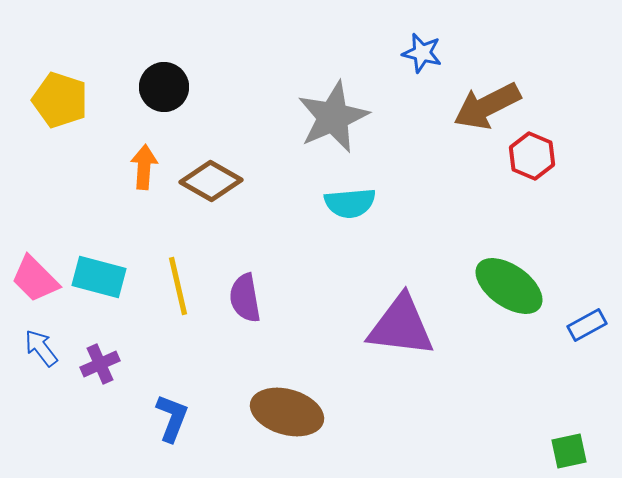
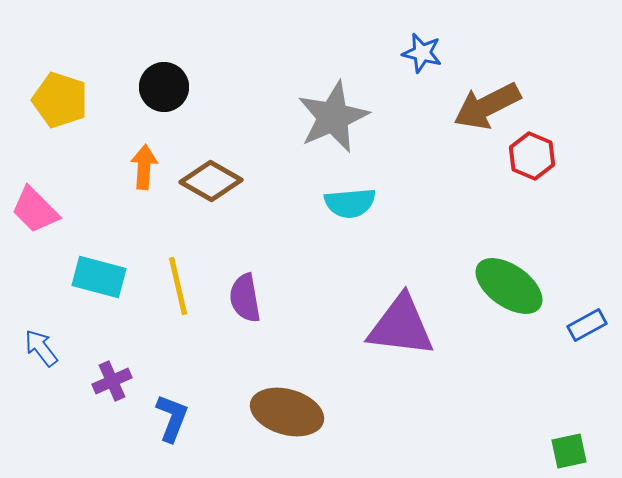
pink trapezoid: moved 69 px up
purple cross: moved 12 px right, 17 px down
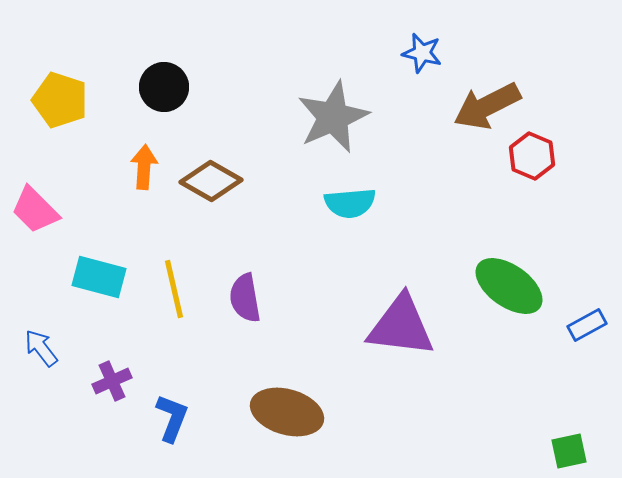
yellow line: moved 4 px left, 3 px down
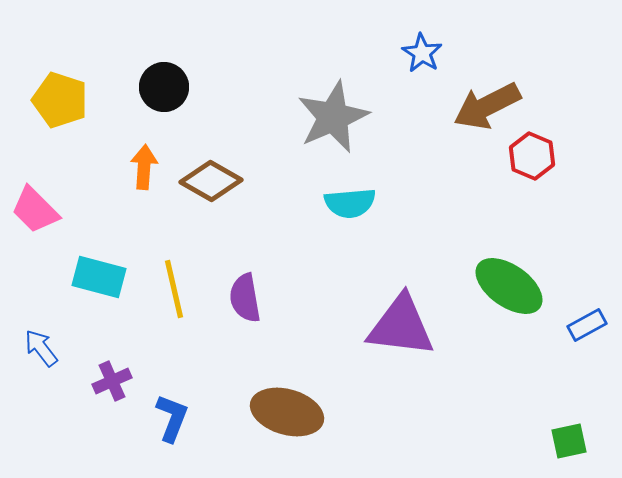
blue star: rotated 18 degrees clockwise
green square: moved 10 px up
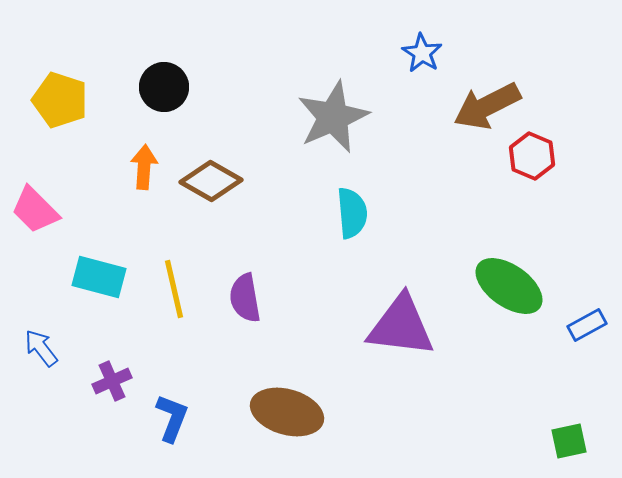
cyan semicircle: moved 2 px right, 10 px down; rotated 90 degrees counterclockwise
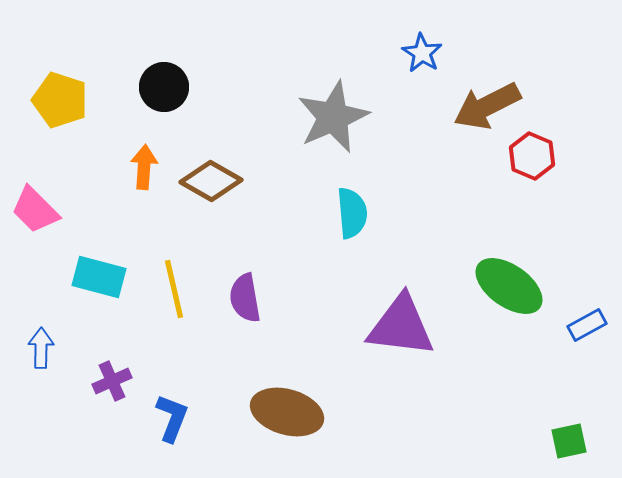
blue arrow: rotated 39 degrees clockwise
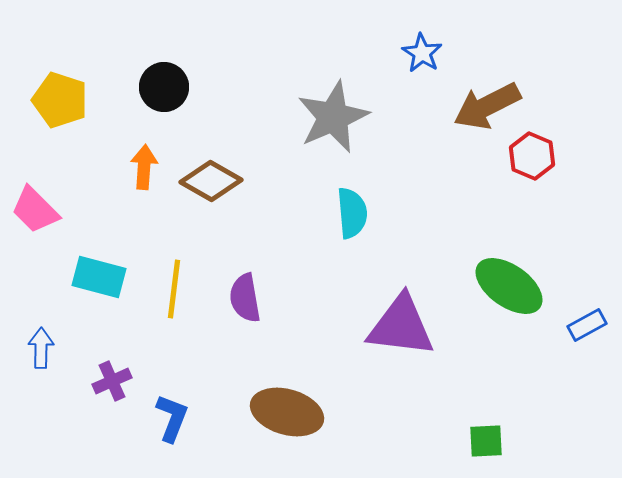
yellow line: rotated 20 degrees clockwise
green square: moved 83 px left; rotated 9 degrees clockwise
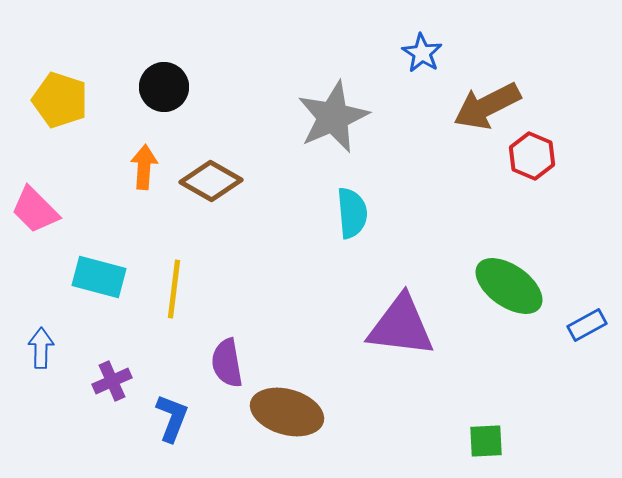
purple semicircle: moved 18 px left, 65 px down
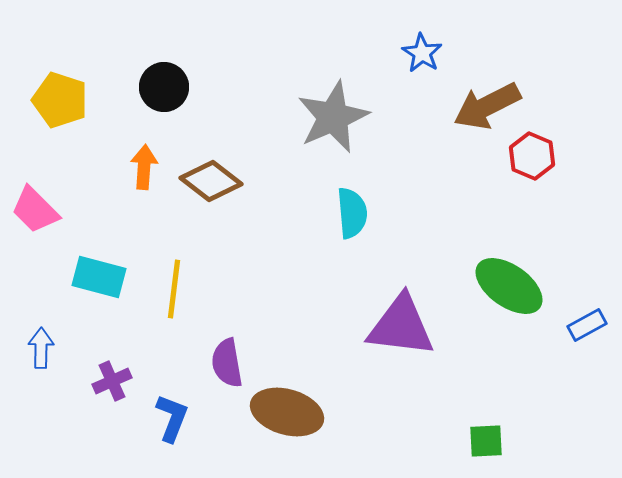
brown diamond: rotated 8 degrees clockwise
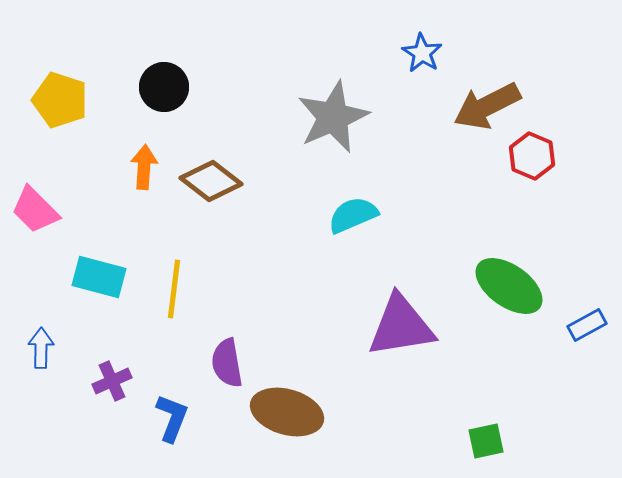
cyan semicircle: moved 1 px right, 2 px down; rotated 108 degrees counterclockwise
purple triangle: rotated 16 degrees counterclockwise
green square: rotated 9 degrees counterclockwise
